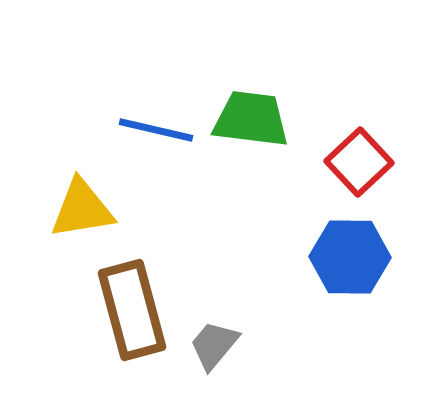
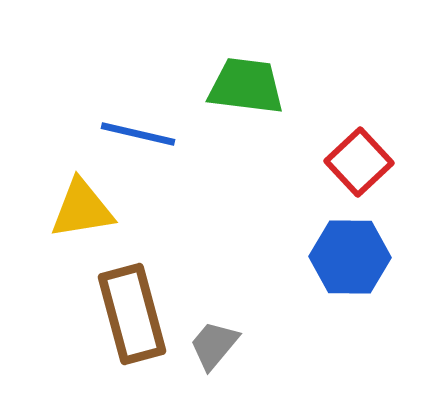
green trapezoid: moved 5 px left, 33 px up
blue line: moved 18 px left, 4 px down
brown rectangle: moved 4 px down
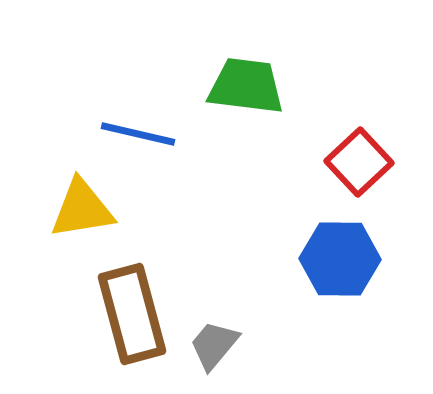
blue hexagon: moved 10 px left, 2 px down
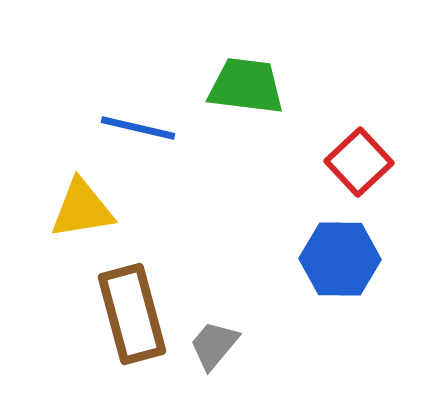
blue line: moved 6 px up
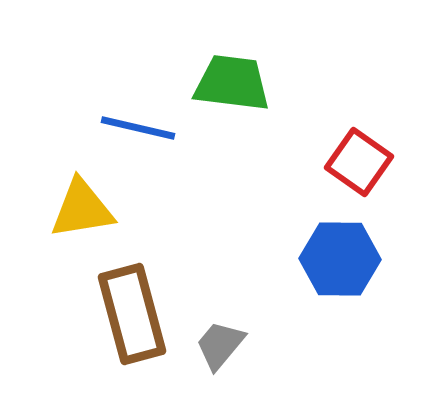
green trapezoid: moved 14 px left, 3 px up
red square: rotated 12 degrees counterclockwise
gray trapezoid: moved 6 px right
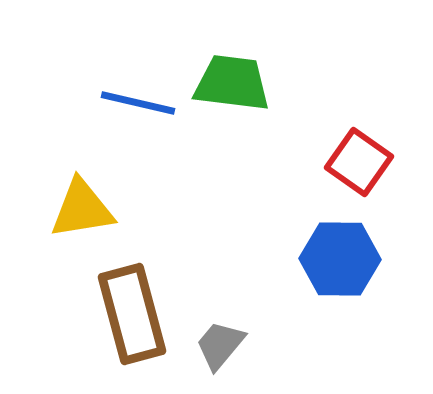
blue line: moved 25 px up
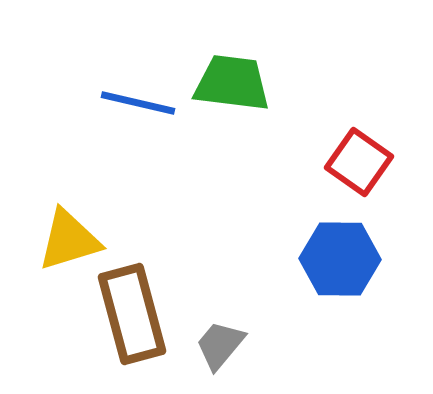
yellow triangle: moved 13 px left, 31 px down; rotated 8 degrees counterclockwise
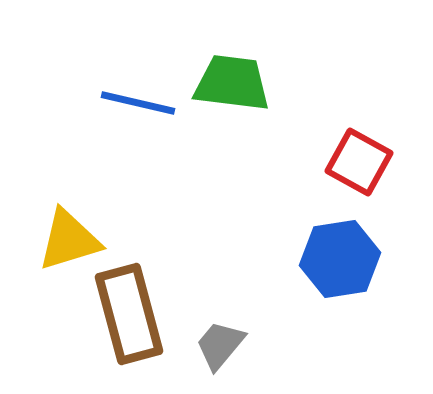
red square: rotated 6 degrees counterclockwise
blue hexagon: rotated 10 degrees counterclockwise
brown rectangle: moved 3 px left
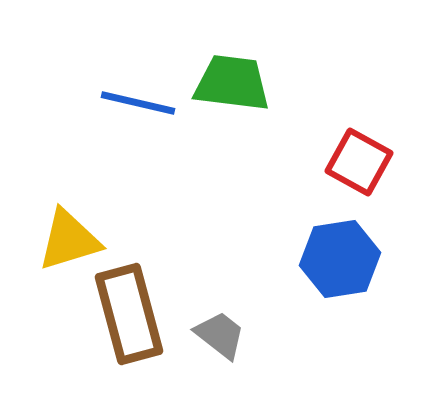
gray trapezoid: moved 10 px up; rotated 88 degrees clockwise
